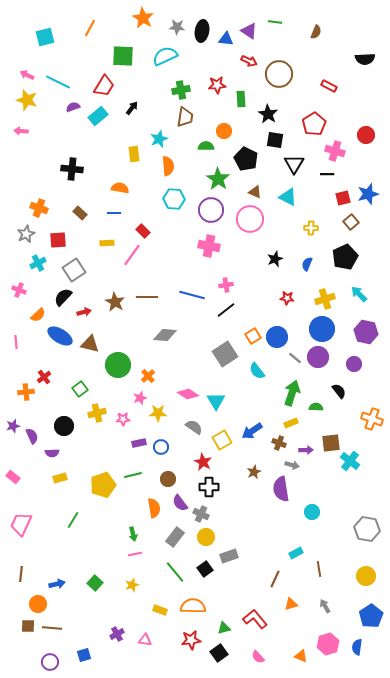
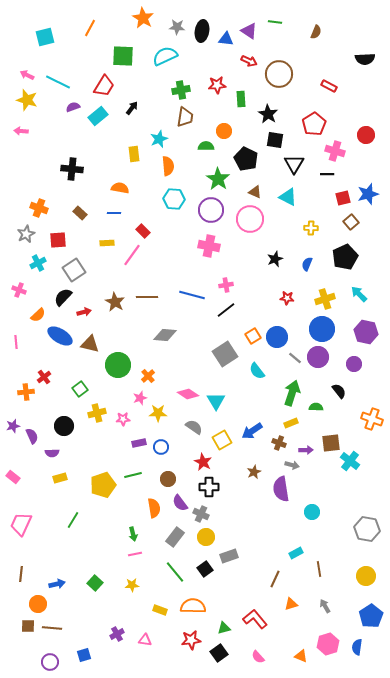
yellow star at (132, 585): rotated 16 degrees clockwise
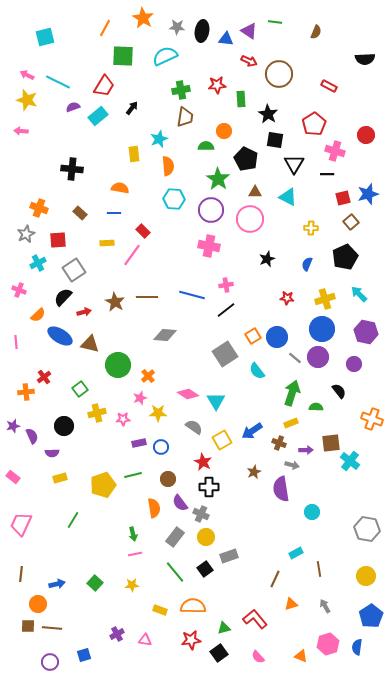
orange line at (90, 28): moved 15 px right
brown triangle at (255, 192): rotated 24 degrees counterclockwise
black star at (275, 259): moved 8 px left
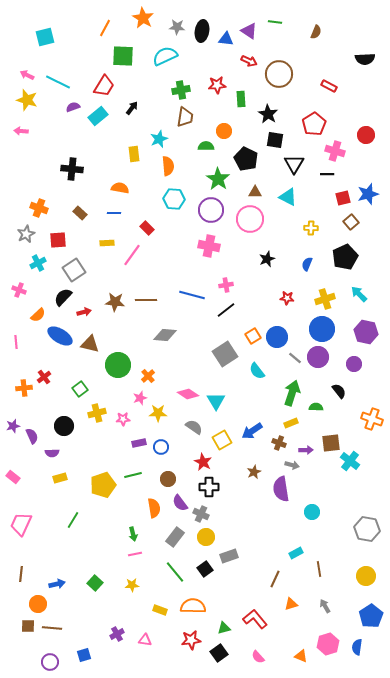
red rectangle at (143, 231): moved 4 px right, 3 px up
brown line at (147, 297): moved 1 px left, 3 px down
brown star at (115, 302): rotated 24 degrees counterclockwise
orange cross at (26, 392): moved 2 px left, 4 px up
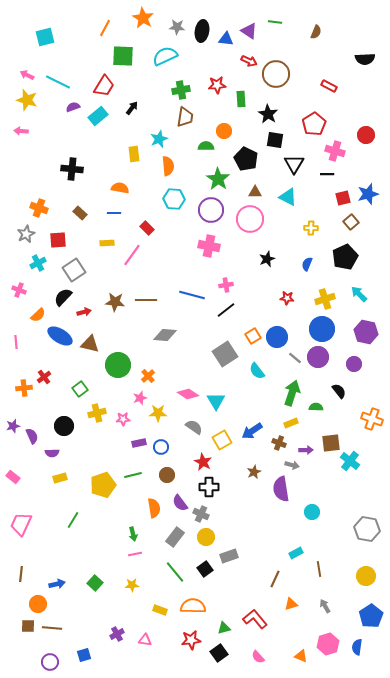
brown circle at (279, 74): moved 3 px left
brown circle at (168, 479): moved 1 px left, 4 px up
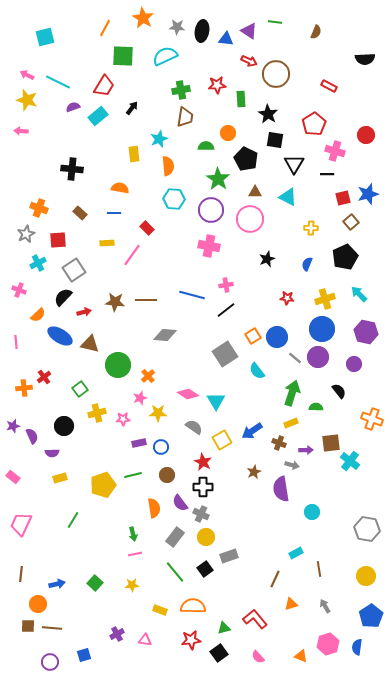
orange circle at (224, 131): moved 4 px right, 2 px down
black cross at (209, 487): moved 6 px left
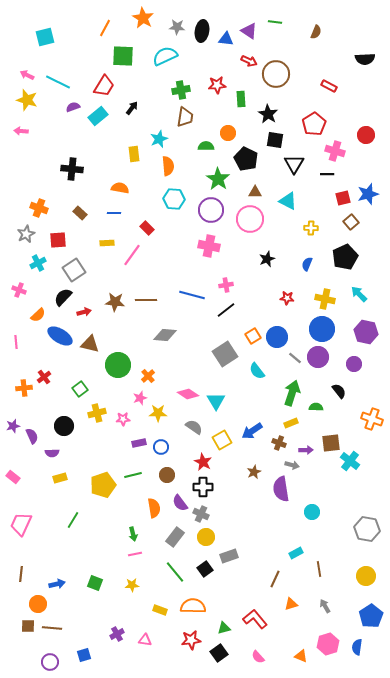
cyan triangle at (288, 197): moved 4 px down
yellow cross at (325, 299): rotated 30 degrees clockwise
green square at (95, 583): rotated 21 degrees counterclockwise
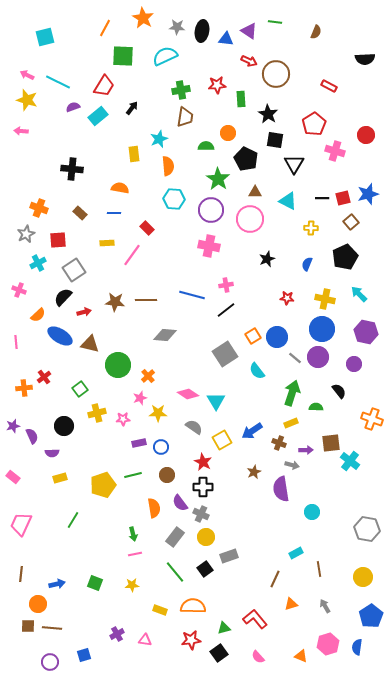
black line at (327, 174): moved 5 px left, 24 px down
yellow circle at (366, 576): moved 3 px left, 1 px down
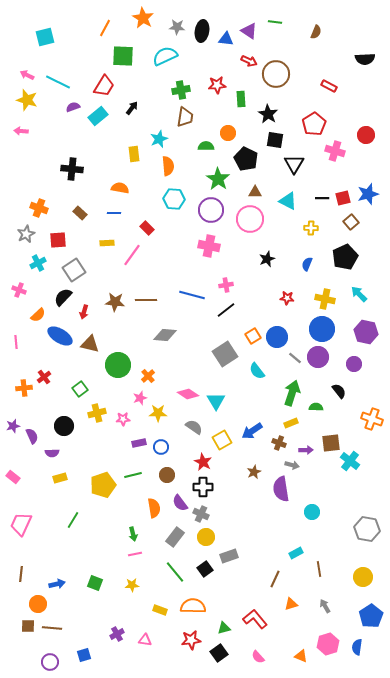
red arrow at (84, 312): rotated 120 degrees clockwise
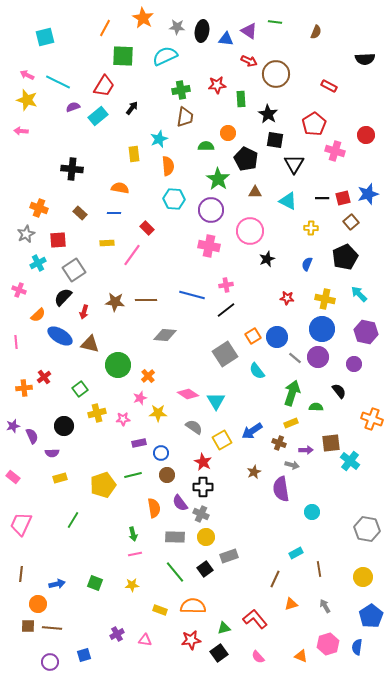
pink circle at (250, 219): moved 12 px down
blue circle at (161, 447): moved 6 px down
gray rectangle at (175, 537): rotated 54 degrees clockwise
